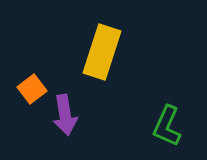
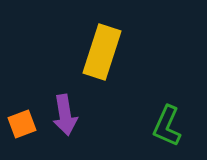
orange square: moved 10 px left, 35 px down; rotated 16 degrees clockwise
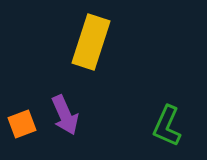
yellow rectangle: moved 11 px left, 10 px up
purple arrow: rotated 15 degrees counterclockwise
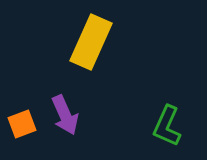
yellow rectangle: rotated 6 degrees clockwise
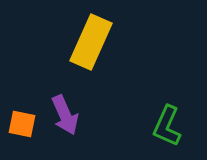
orange square: rotated 32 degrees clockwise
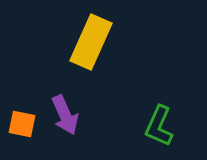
green L-shape: moved 8 px left
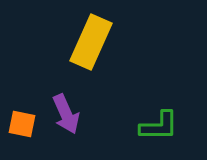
purple arrow: moved 1 px right, 1 px up
green L-shape: rotated 114 degrees counterclockwise
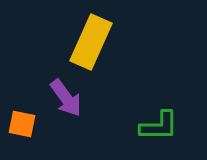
purple arrow: moved 16 px up; rotated 12 degrees counterclockwise
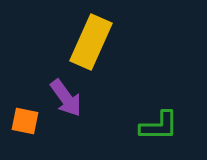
orange square: moved 3 px right, 3 px up
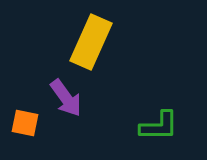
orange square: moved 2 px down
